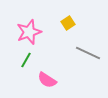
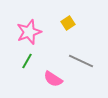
gray line: moved 7 px left, 8 px down
green line: moved 1 px right, 1 px down
pink semicircle: moved 6 px right, 1 px up
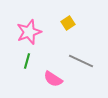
green line: rotated 14 degrees counterclockwise
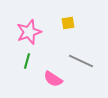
yellow square: rotated 24 degrees clockwise
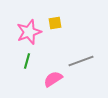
yellow square: moved 13 px left
gray line: rotated 45 degrees counterclockwise
pink semicircle: rotated 114 degrees clockwise
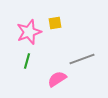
gray line: moved 1 px right, 2 px up
pink semicircle: moved 4 px right
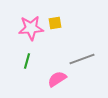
pink star: moved 2 px right, 4 px up; rotated 15 degrees clockwise
